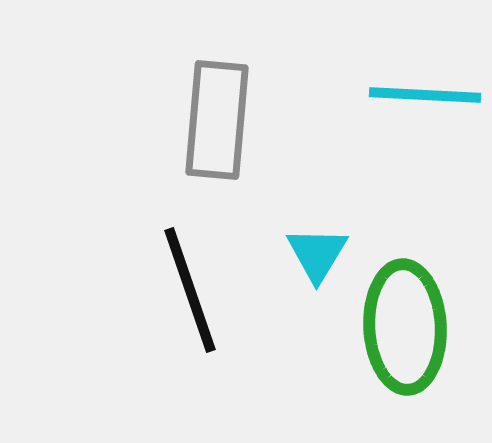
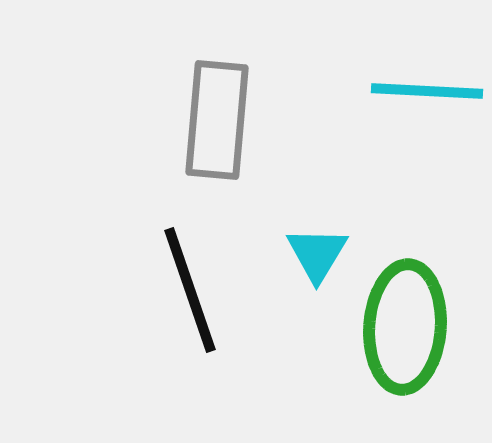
cyan line: moved 2 px right, 4 px up
green ellipse: rotated 7 degrees clockwise
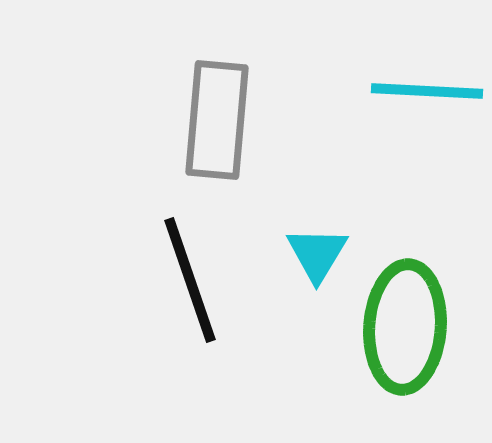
black line: moved 10 px up
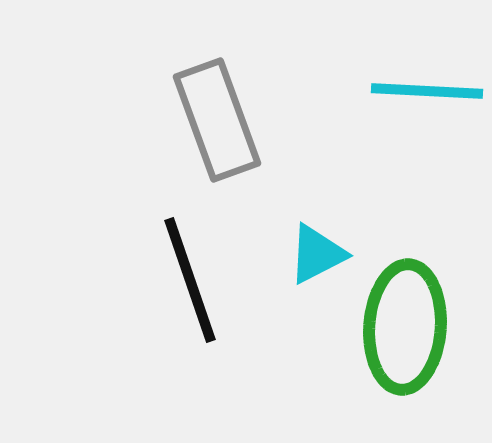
gray rectangle: rotated 25 degrees counterclockwise
cyan triangle: rotated 32 degrees clockwise
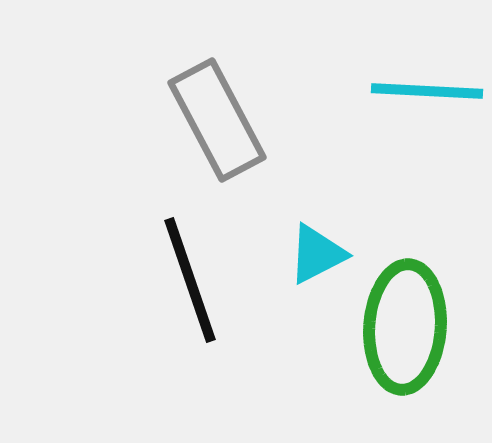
gray rectangle: rotated 8 degrees counterclockwise
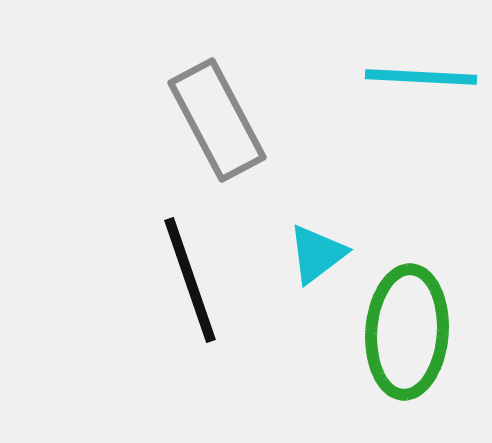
cyan line: moved 6 px left, 14 px up
cyan triangle: rotated 10 degrees counterclockwise
green ellipse: moved 2 px right, 5 px down
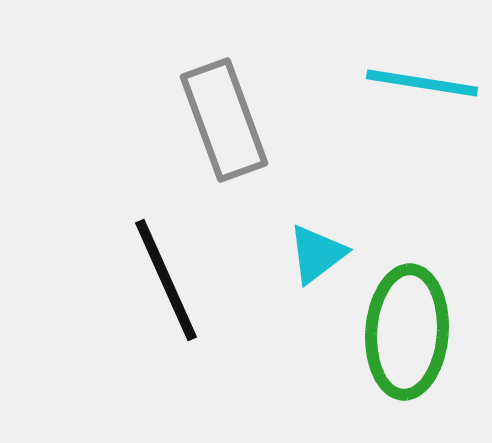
cyan line: moved 1 px right, 6 px down; rotated 6 degrees clockwise
gray rectangle: moved 7 px right; rotated 8 degrees clockwise
black line: moved 24 px left; rotated 5 degrees counterclockwise
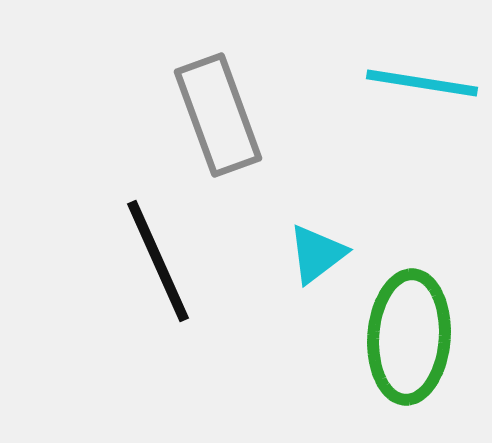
gray rectangle: moved 6 px left, 5 px up
black line: moved 8 px left, 19 px up
green ellipse: moved 2 px right, 5 px down
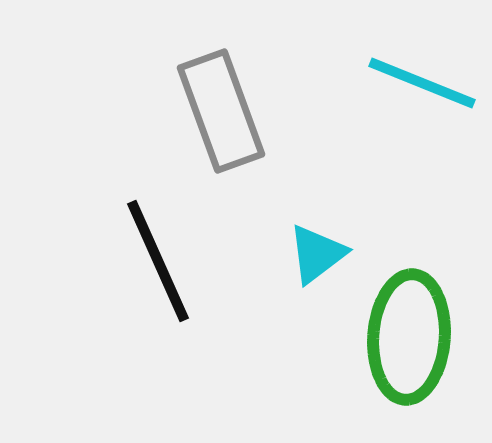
cyan line: rotated 13 degrees clockwise
gray rectangle: moved 3 px right, 4 px up
